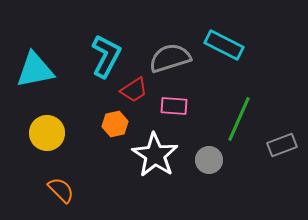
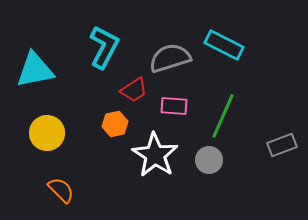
cyan L-shape: moved 2 px left, 9 px up
green line: moved 16 px left, 3 px up
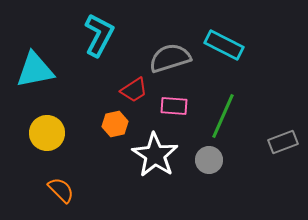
cyan L-shape: moved 5 px left, 12 px up
gray rectangle: moved 1 px right, 3 px up
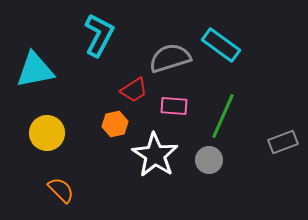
cyan rectangle: moved 3 px left; rotated 9 degrees clockwise
